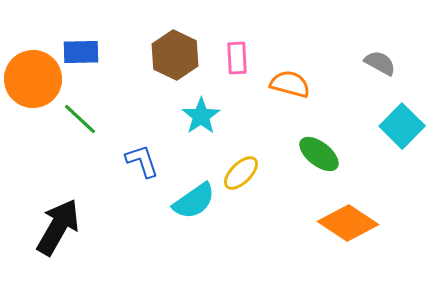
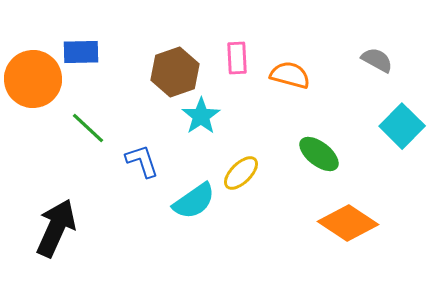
brown hexagon: moved 17 px down; rotated 15 degrees clockwise
gray semicircle: moved 3 px left, 3 px up
orange semicircle: moved 9 px up
green line: moved 8 px right, 9 px down
black arrow: moved 2 px left, 1 px down; rotated 6 degrees counterclockwise
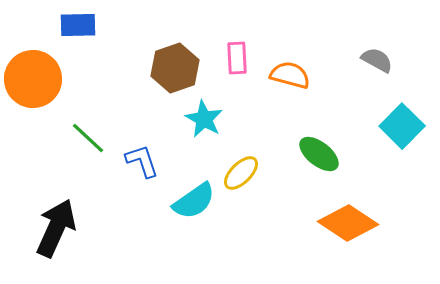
blue rectangle: moved 3 px left, 27 px up
brown hexagon: moved 4 px up
cyan star: moved 3 px right, 3 px down; rotated 9 degrees counterclockwise
green line: moved 10 px down
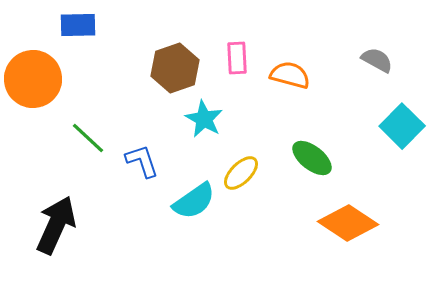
green ellipse: moved 7 px left, 4 px down
black arrow: moved 3 px up
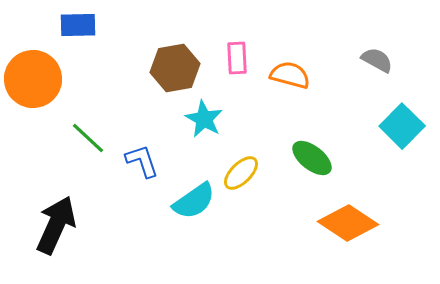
brown hexagon: rotated 9 degrees clockwise
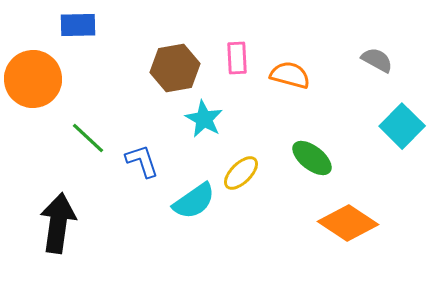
black arrow: moved 2 px right, 2 px up; rotated 16 degrees counterclockwise
